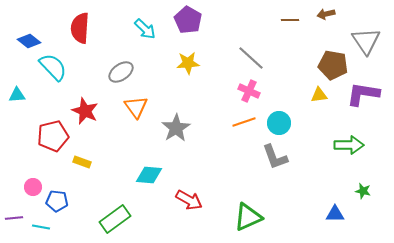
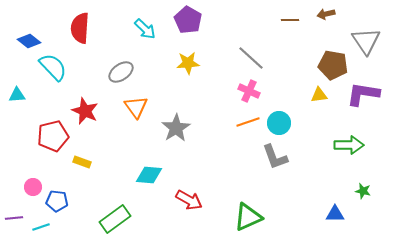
orange line: moved 4 px right
cyan line: rotated 30 degrees counterclockwise
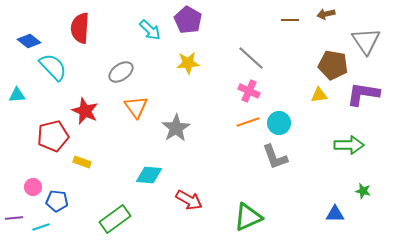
cyan arrow: moved 5 px right, 1 px down
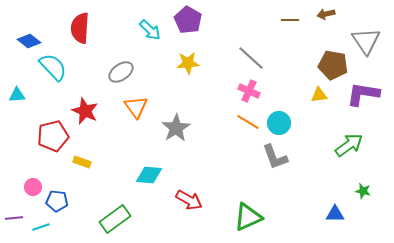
orange line: rotated 50 degrees clockwise
green arrow: rotated 36 degrees counterclockwise
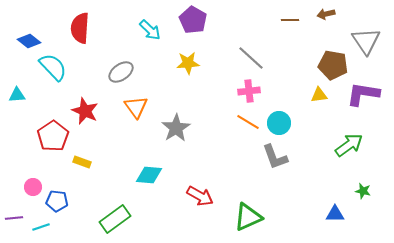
purple pentagon: moved 5 px right
pink cross: rotated 30 degrees counterclockwise
red pentagon: rotated 20 degrees counterclockwise
red arrow: moved 11 px right, 4 px up
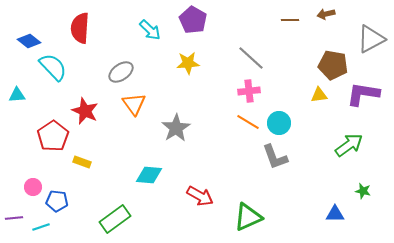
gray triangle: moved 5 px right, 2 px up; rotated 36 degrees clockwise
orange triangle: moved 2 px left, 3 px up
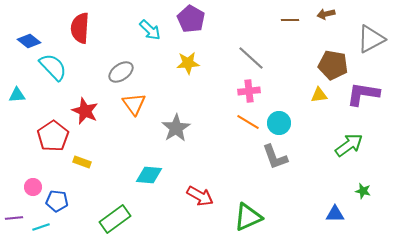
purple pentagon: moved 2 px left, 1 px up
